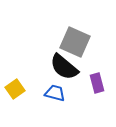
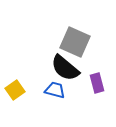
black semicircle: moved 1 px right, 1 px down
yellow square: moved 1 px down
blue trapezoid: moved 3 px up
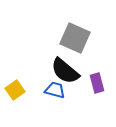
gray square: moved 4 px up
black semicircle: moved 3 px down
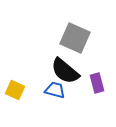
yellow square: rotated 30 degrees counterclockwise
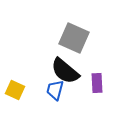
gray square: moved 1 px left
purple rectangle: rotated 12 degrees clockwise
blue trapezoid: rotated 90 degrees counterclockwise
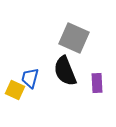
black semicircle: rotated 28 degrees clockwise
blue trapezoid: moved 25 px left, 12 px up
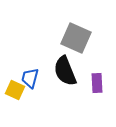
gray square: moved 2 px right
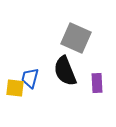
yellow square: moved 2 px up; rotated 18 degrees counterclockwise
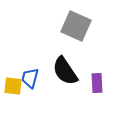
gray square: moved 12 px up
black semicircle: rotated 12 degrees counterclockwise
yellow square: moved 2 px left, 2 px up
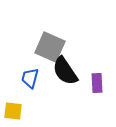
gray square: moved 26 px left, 21 px down
yellow square: moved 25 px down
